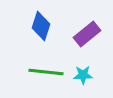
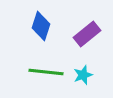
cyan star: rotated 18 degrees counterclockwise
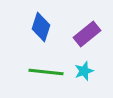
blue diamond: moved 1 px down
cyan star: moved 1 px right, 4 px up
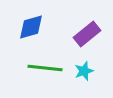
blue diamond: moved 10 px left; rotated 56 degrees clockwise
green line: moved 1 px left, 4 px up
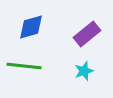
green line: moved 21 px left, 2 px up
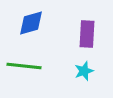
blue diamond: moved 4 px up
purple rectangle: rotated 48 degrees counterclockwise
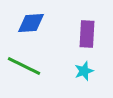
blue diamond: rotated 12 degrees clockwise
green line: rotated 20 degrees clockwise
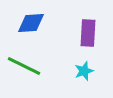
purple rectangle: moved 1 px right, 1 px up
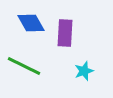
blue diamond: rotated 64 degrees clockwise
purple rectangle: moved 23 px left
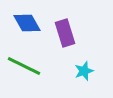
blue diamond: moved 4 px left
purple rectangle: rotated 20 degrees counterclockwise
